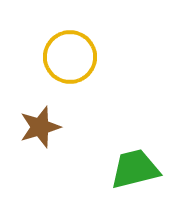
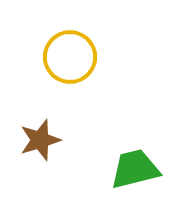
brown star: moved 13 px down
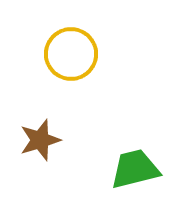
yellow circle: moved 1 px right, 3 px up
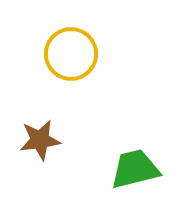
brown star: rotated 9 degrees clockwise
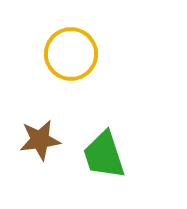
green trapezoid: moved 31 px left, 14 px up; rotated 94 degrees counterclockwise
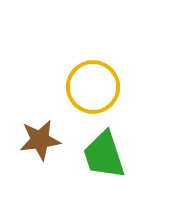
yellow circle: moved 22 px right, 33 px down
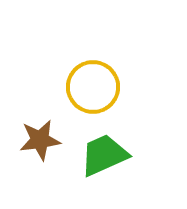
green trapezoid: rotated 84 degrees clockwise
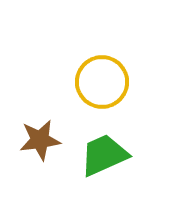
yellow circle: moved 9 px right, 5 px up
